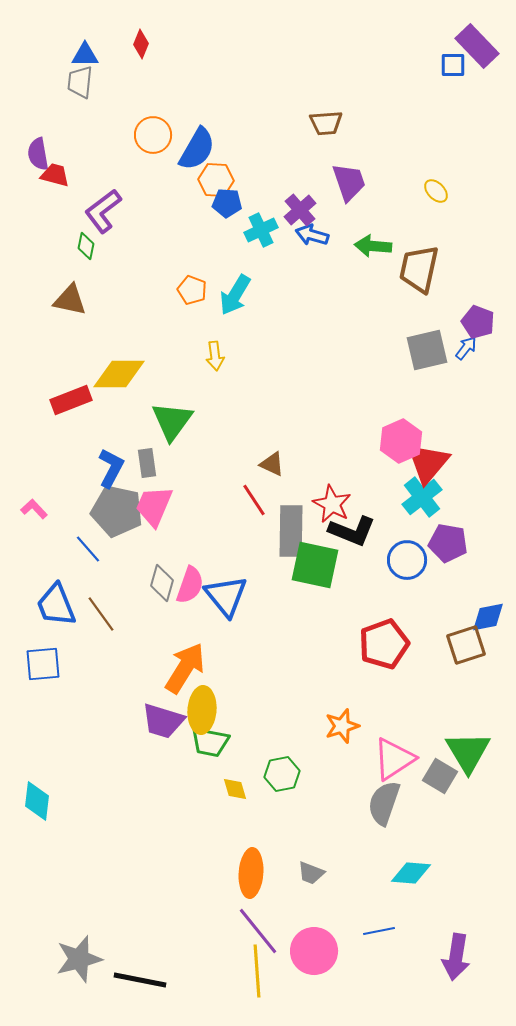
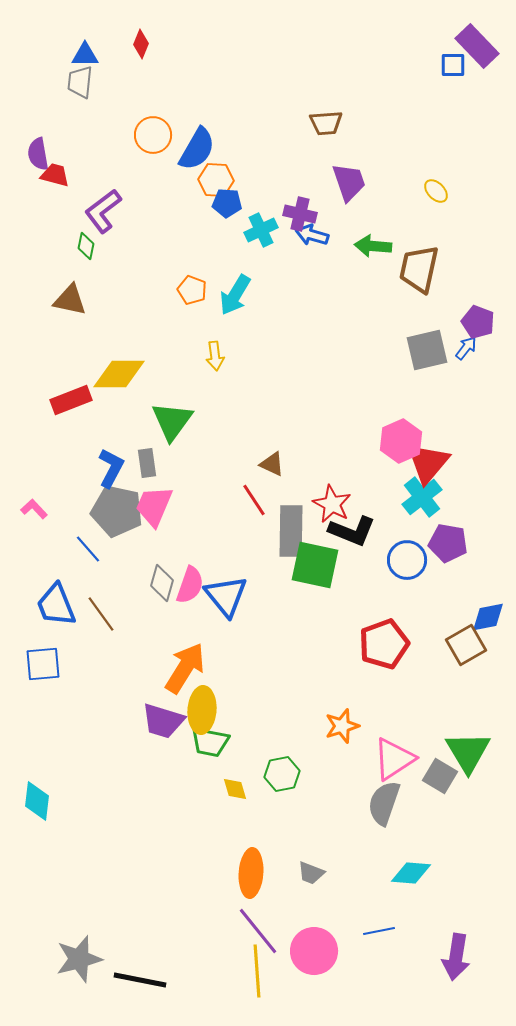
purple cross at (300, 210): moved 4 px down; rotated 36 degrees counterclockwise
brown square at (466, 645): rotated 12 degrees counterclockwise
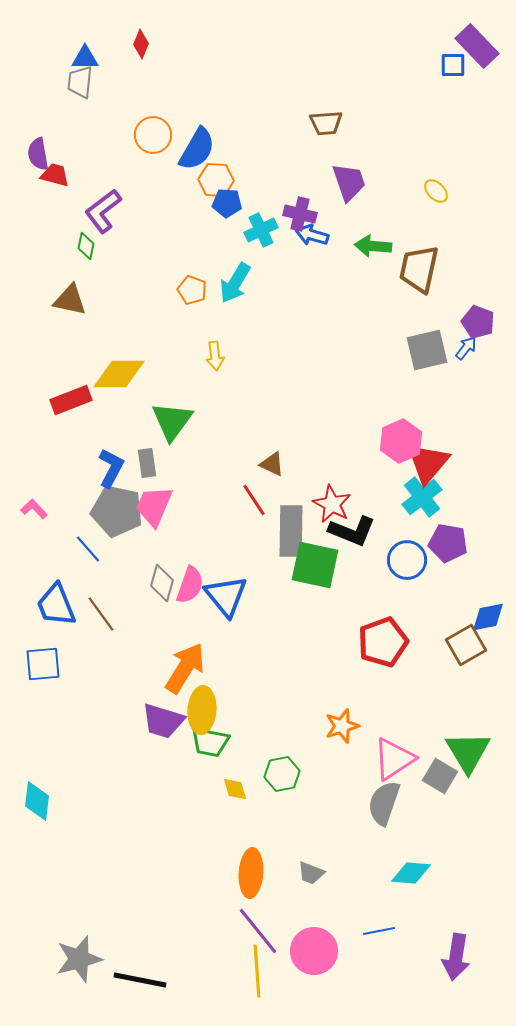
blue triangle at (85, 55): moved 3 px down
cyan arrow at (235, 295): moved 12 px up
red pentagon at (384, 644): moved 1 px left, 2 px up
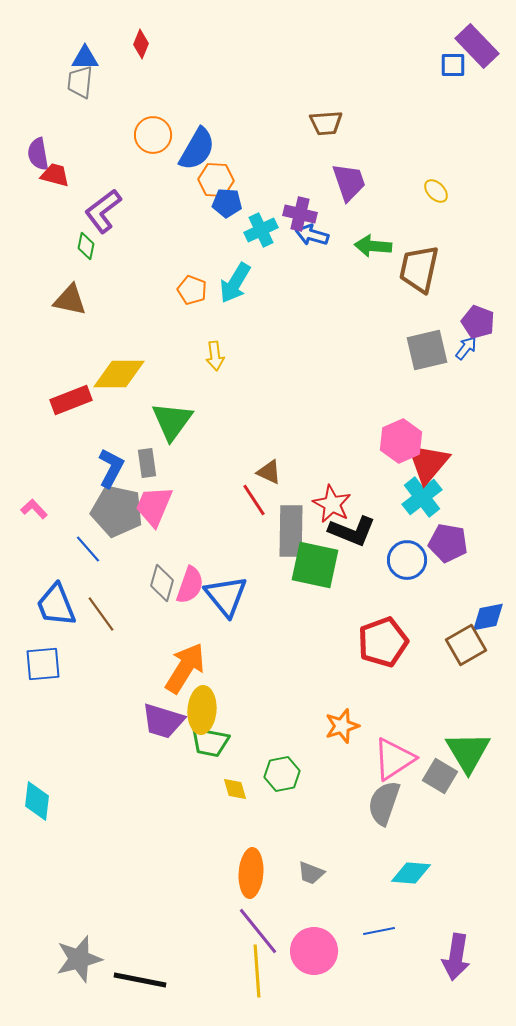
brown triangle at (272, 464): moved 3 px left, 8 px down
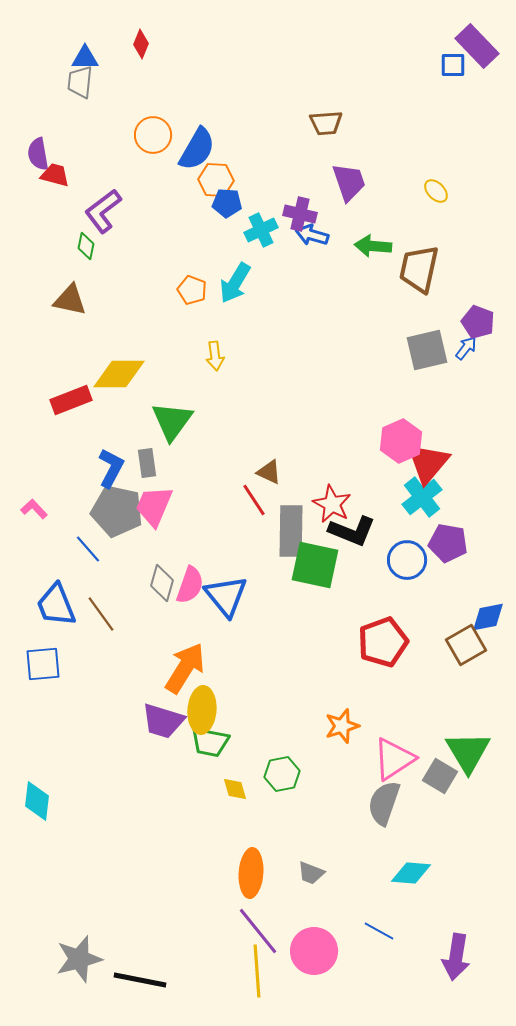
blue line at (379, 931): rotated 40 degrees clockwise
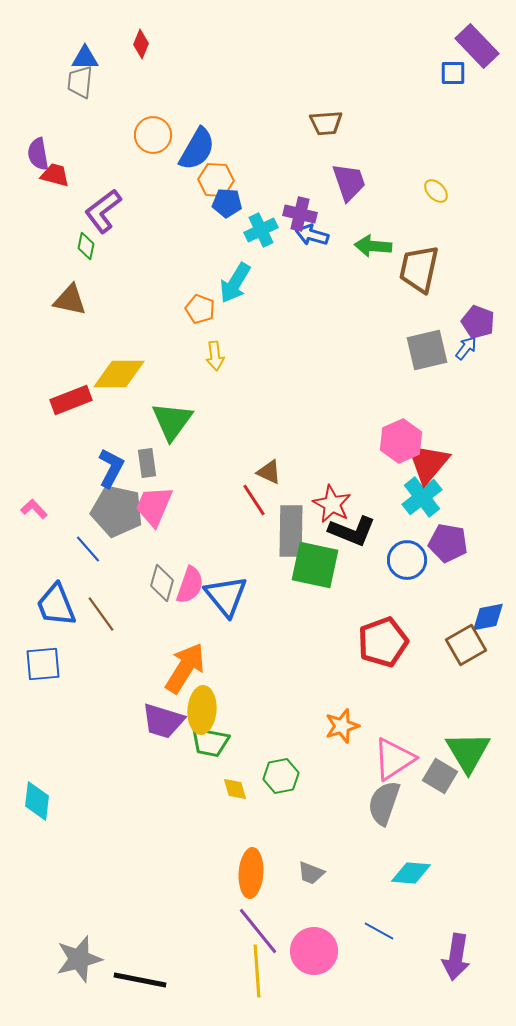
blue square at (453, 65): moved 8 px down
orange pentagon at (192, 290): moved 8 px right, 19 px down
green hexagon at (282, 774): moved 1 px left, 2 px down
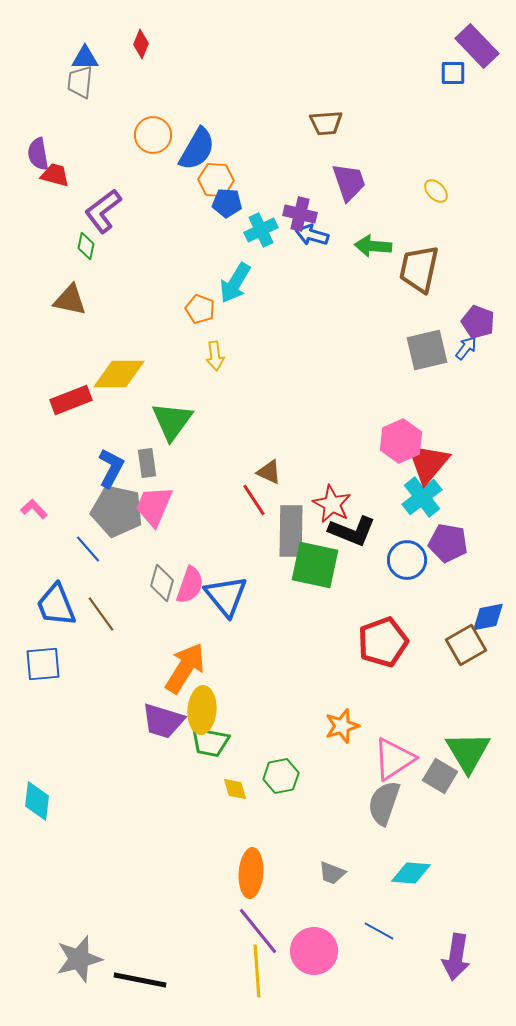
gray trapezoid at (311, 873): moved 21 px right
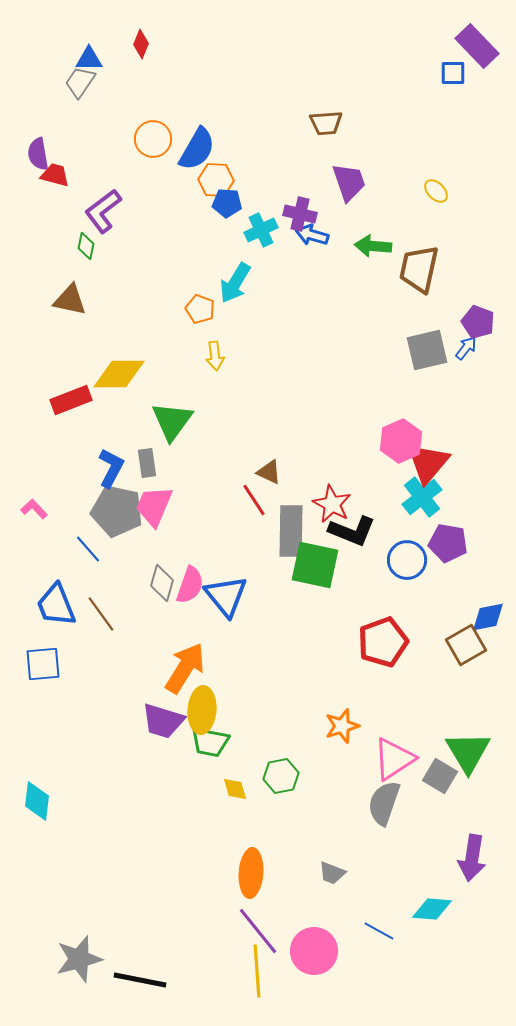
blue triangle at (85, 58): moved 4 px right, 1 px down
gray trapezoid at (80, 82): rotated 28 degrees clockwise
orange circle at (153, 135): moved 4 px down
cyan diamond at (411, 873): moved 21 px right, 36 px down
purple arrow at (456, 957): moved 16 px right, 99 px up
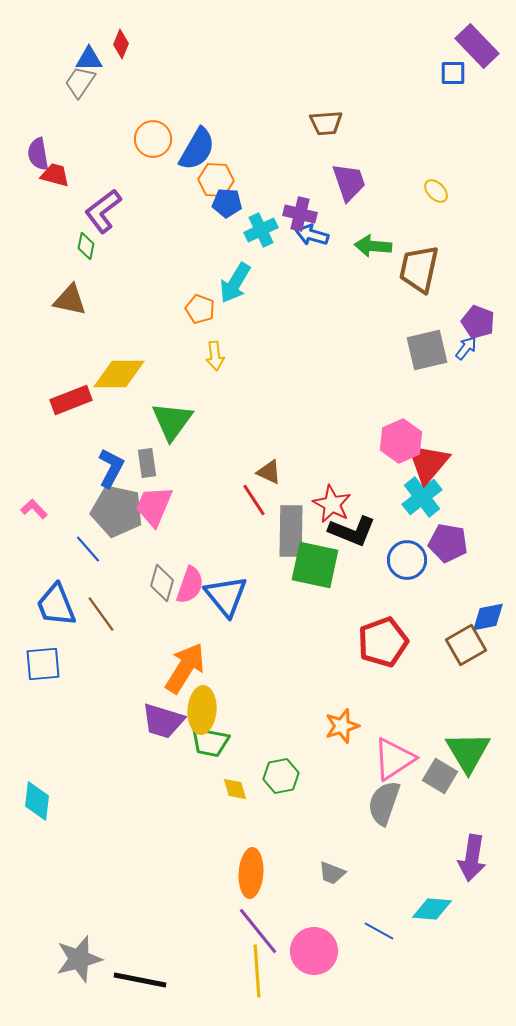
red diamond at (141, 44): moved 20 px left
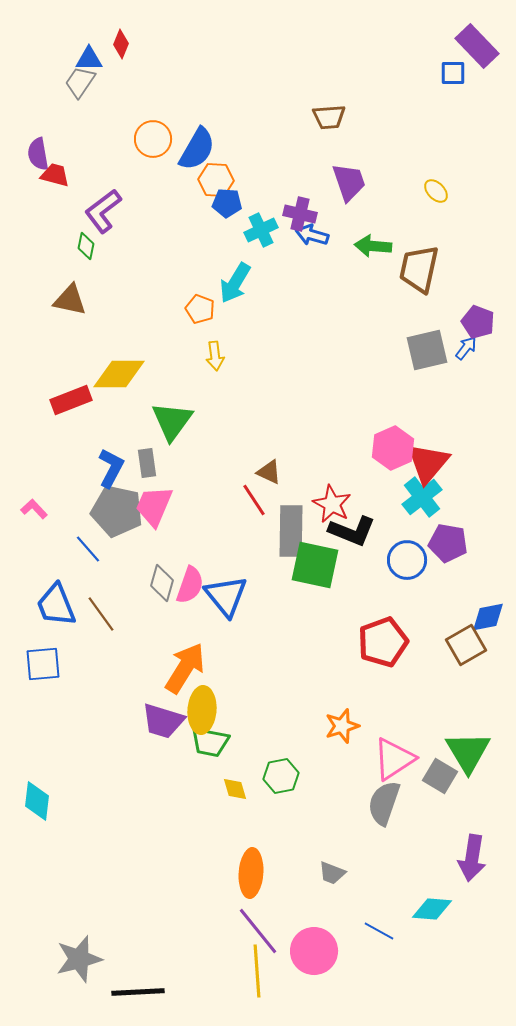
brown trapezoid at (326, 123): moved 3 px right, 6 px up
pink hexagon at (401, 441): moved 8 px left, 7 px down
black line at (140, 980): moved 2 px left, 12 px down; rotated 14 degrees counterclockwise
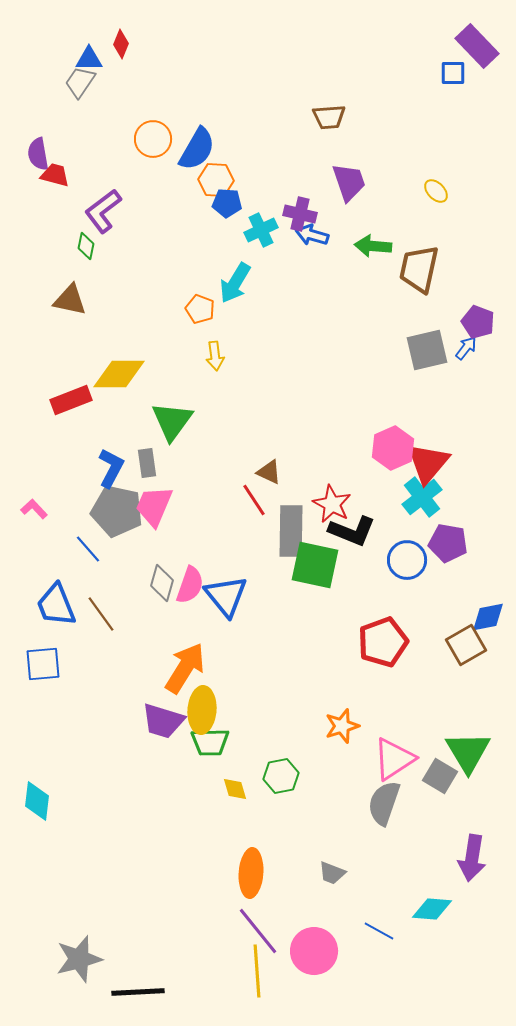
green trapezoid at (210, 742): rotated 12 degrees counterclockwise
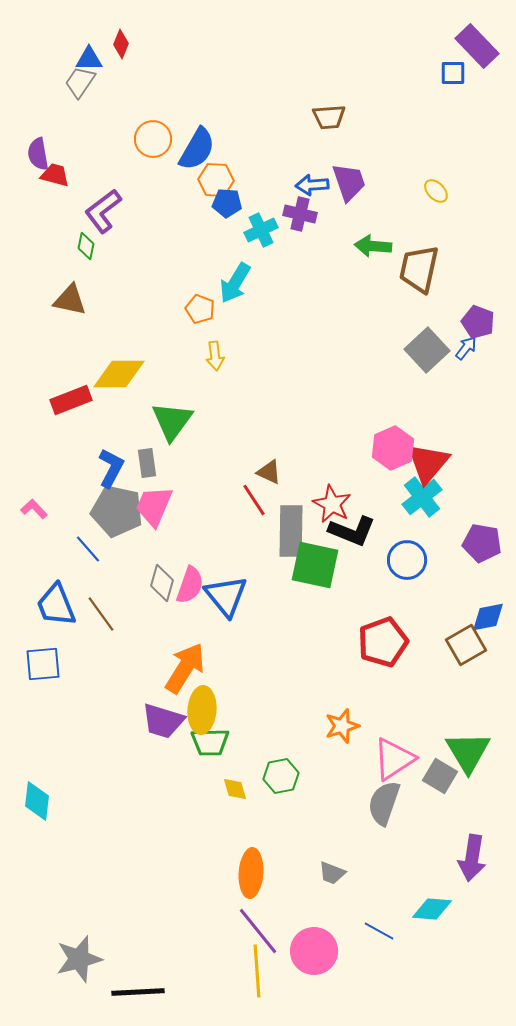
blue arrow at (312, 235): moved 50 px up; rotated 20 degrees counterclockwise
gray square at (427, 350): rotated 30 degrees counterclockwise
purple pentagon at (448, 543): moved 34 px right
